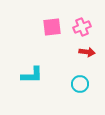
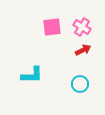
pink cross: rotated 36 degrees counterclockwise
red arrow: moved 4 px left, 2 px up; rotated 35 degrees counterclockwise
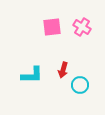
red arrow: moved 20 px left, 20 px down; rotated 133 degrees clockwise
cyan circle: moved 1 px down
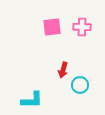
pink cross: rotated 30 degrees counterclockwise
cyan L-shape: moved 25 px down
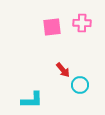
pink cross: moved 4 px up
red arrow: rotated 56 degrees counterclockwise
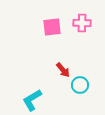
cyan L-shape: rotated 150 degrees clockwise
